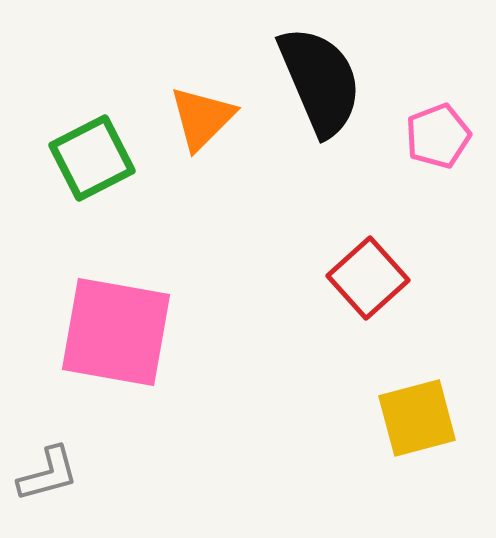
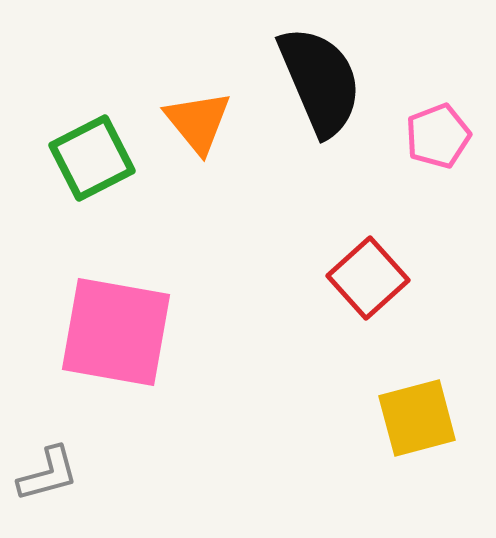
orange triangle: moved 4 px left, 4 px down; rotated 24 degrees counterclockwise
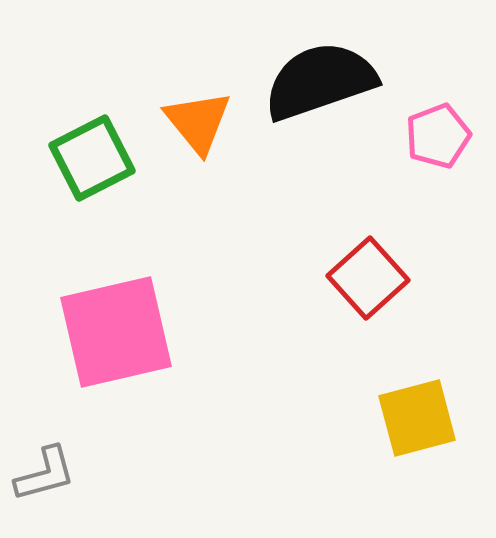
black semicircle: rotated 86 degrees counterclockwise
pink square: rotated 23 degrees counterclockwise
gray L-shape: moved 3 px left
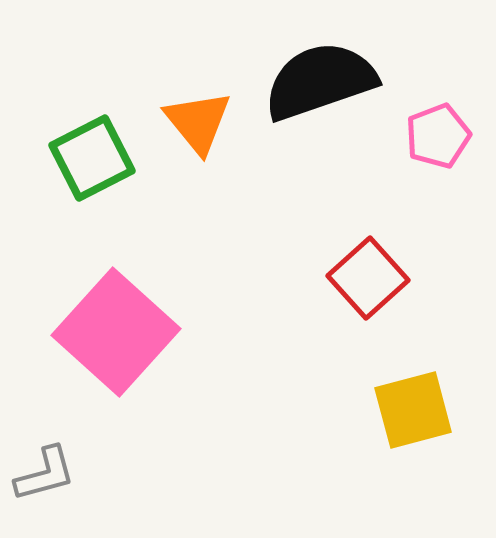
pink square: rotated 35 degrees counterclockwise
yellow square: moved 4 px left, 8 px up
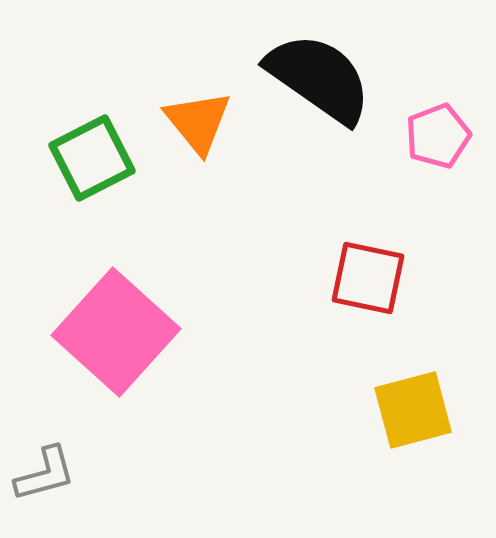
black semicircle: moved 1 px left, 3 px up; rotated 54 degrees clockwise
red square: rotated 36 degrees counterclockwise
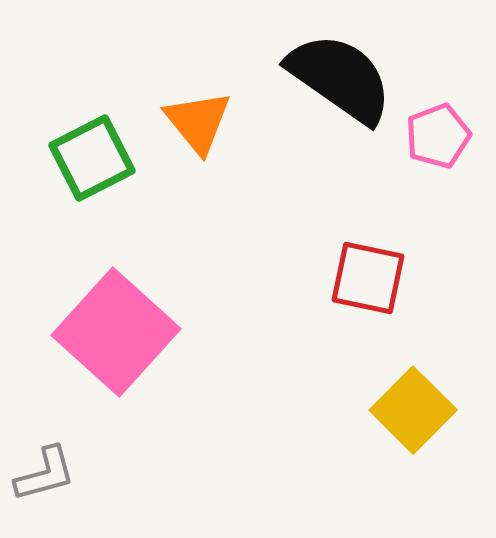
black semicircle: moved 21 px right
yellow square: rotated 30 degrees counterclockwise
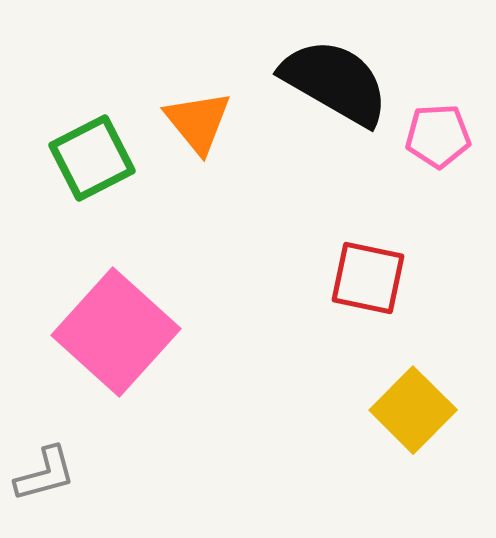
black semicircle: moved 5 px left, 4 px down; rotated 5 degrees counterclockwise
pink pentagon: rotated 18 degrees clockwise
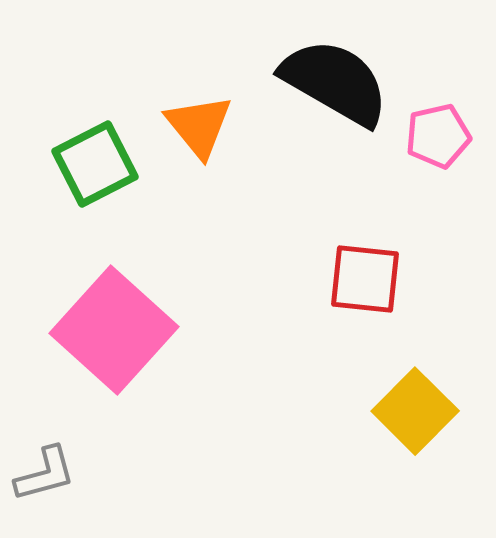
orange triangle: moved 1 px right, 4 px down
pink pentagon: rotated 10 degrees counterclockwise
green square: moved 3 px right, 6 px down
red square: moved 3 px left, 1 px down; rotated 6 degrees counterclockwise
pink square: moved 2 px left, 2 px up
yellow square: moved 2 px right, 1 px down
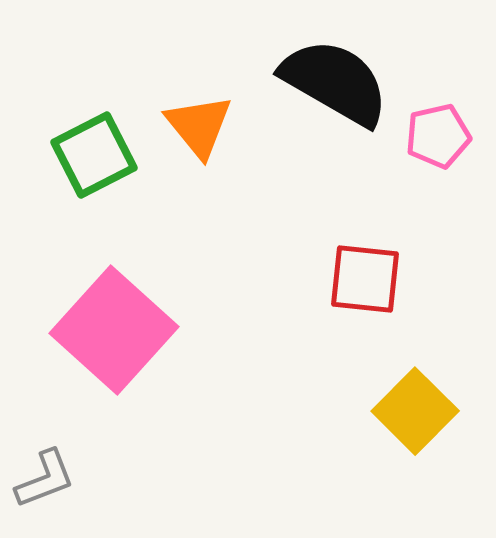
green square: moved 1 px left, 9 px up
gray L-shape: moved 5 px down; rotated 6 degrees counterclockwise
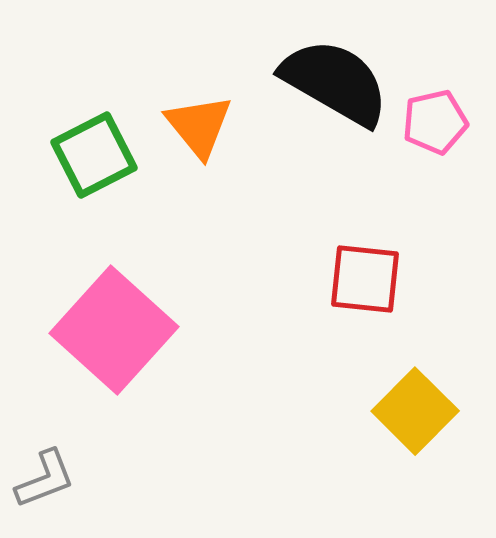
pink pentagon: moved 3 px left, 14 px up
